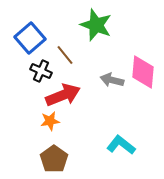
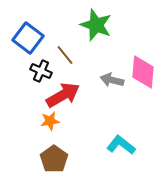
blue square: moved 2 px left; rotated 12 degrees counterclockwise
red arrow: rotated 8 degrees counterclockwise
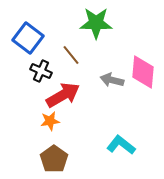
green star: moved 2 px up; rotated 20 degrees counterclockwise
brown line: moved 6 px right
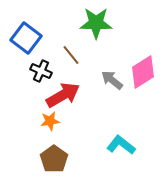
blue square: moved 2 px left
pink diamond: rotated 52 degrees clockwise
gray arrow: rotated 25 degrees clockwise
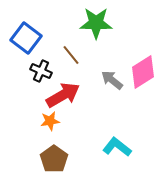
cyan L-shape: moved 4 px left, 2 px down
